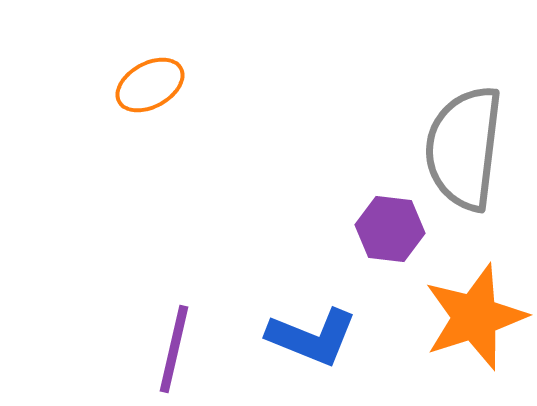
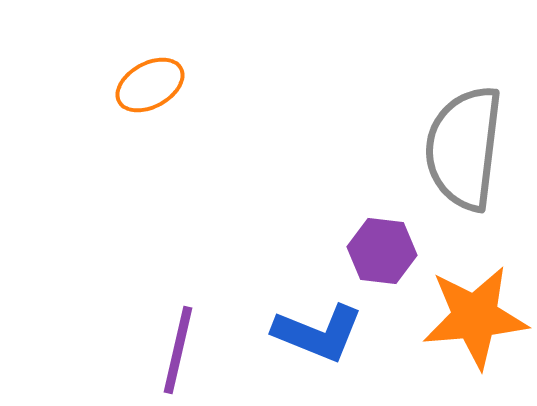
purple hexagon: moved 8 px left, 22 px down
orange star: rotated 13 degrees clockwise
blue L-shape: moved 6 px right, 4 px up
purple line: moved 4 px right, 1 px down
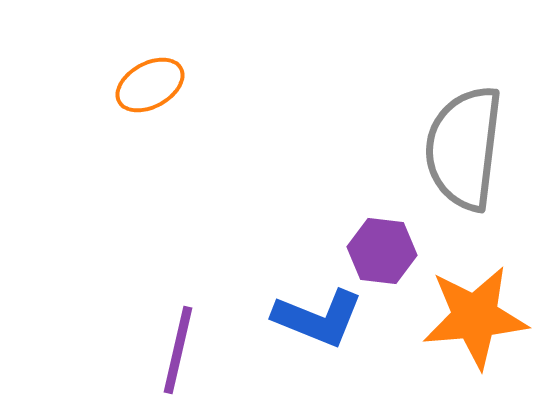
blue L-shape: moved 15 px up
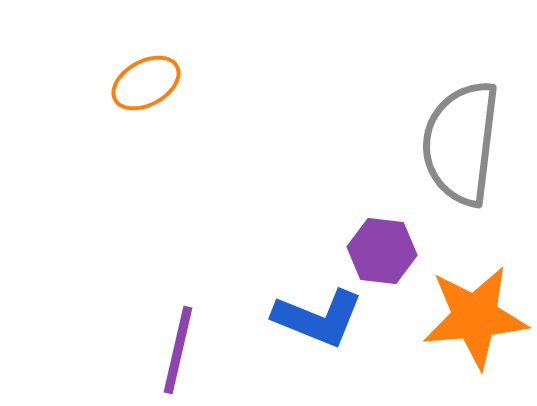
orange ellipse: moved 4 px left, 2 px up
gray semicircle: moved 3 px left, 5 px up
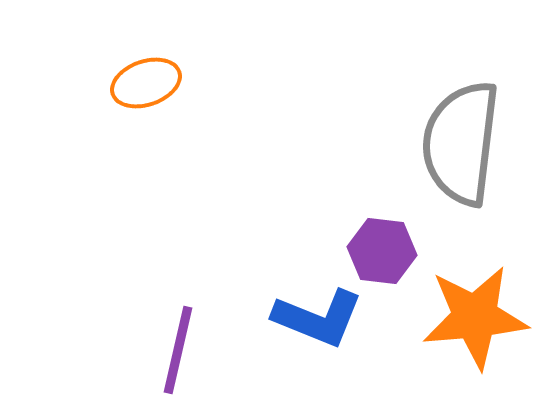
orange ellipse: rotated 10 degrees clockwise
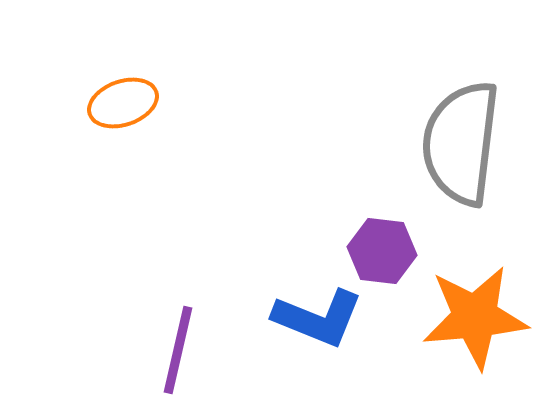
orange ellipse: moved 23 px left, 20 px down
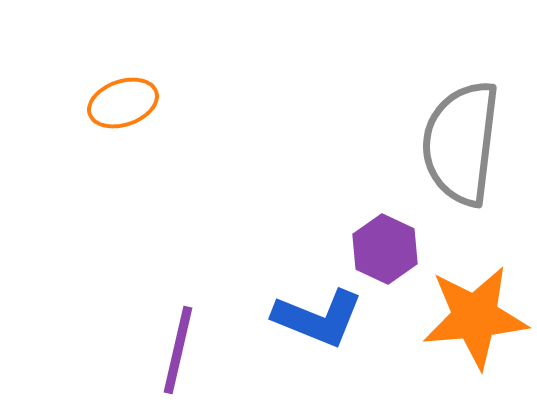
purple hexagon: moved 3 px right, 2 px up; rotated 18 degrees clockwise
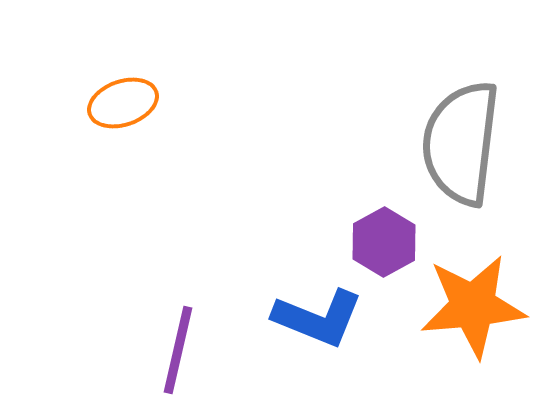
purple hexagon: moved 1 px left, 7 px up; rotated 6 degrees clockwise
orange star: moved 2 px left, 11 px up
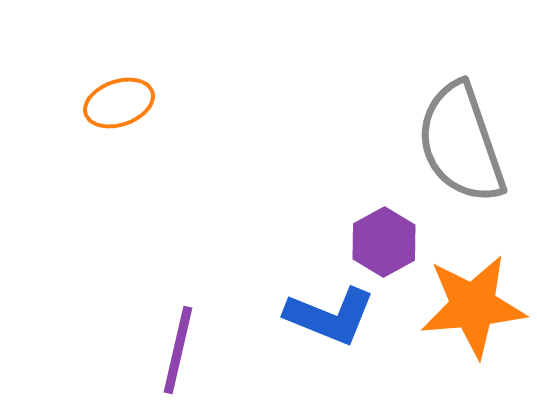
orange ellipse: moved 4 px left
gray semicircle: rotated 26 degrees counterclockwise
blue L-shape: moved 12 px right, 2 px up
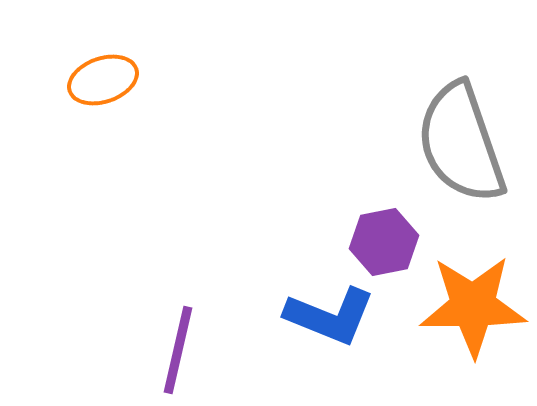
orange ellipse: moved 16 px left, 23 px up
purple hexagon: rotated 18 degrees clockwise
orange star: rotated 5 degrees clockwise
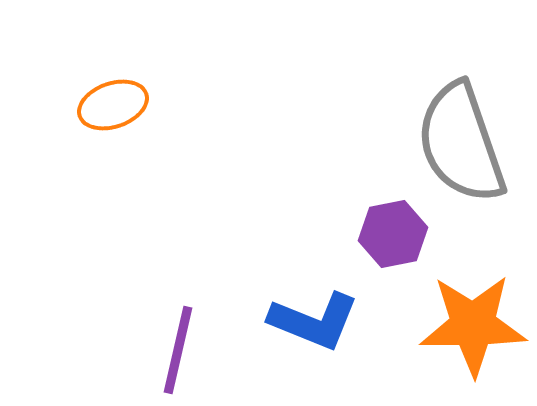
orange ellipse: moved 10 px right, 25 px down
purple hexagon: moved 9 px right, 8 px up
orange star: moved 19 px down
blue L-shape: moved 16 px left, 5 px down
